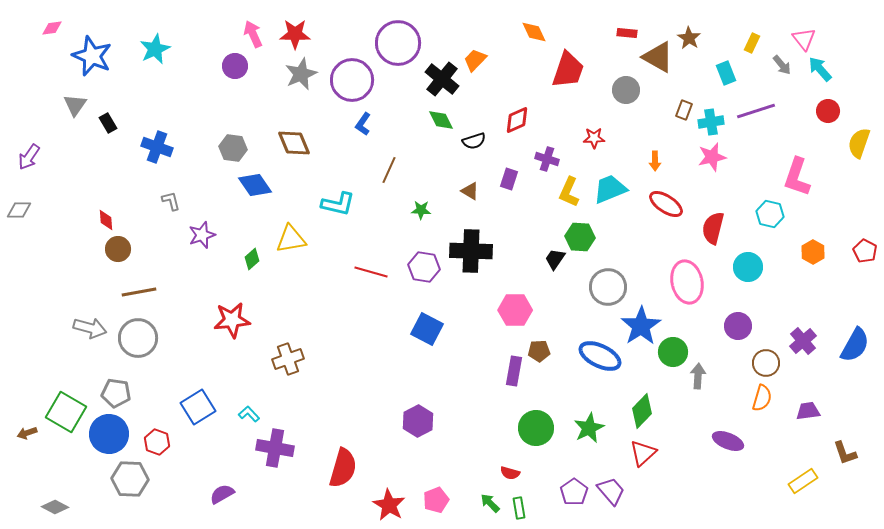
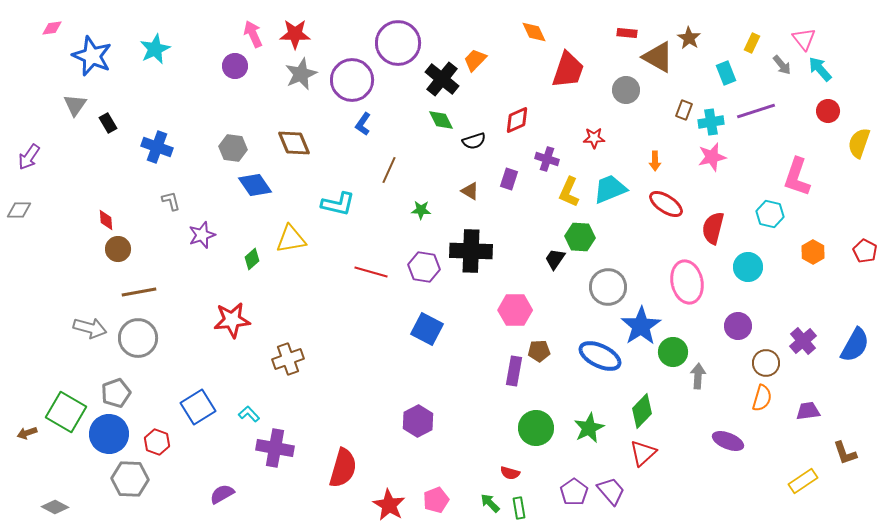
gray pentagon at (116, 393): rotated 28 degrees counterclockwise
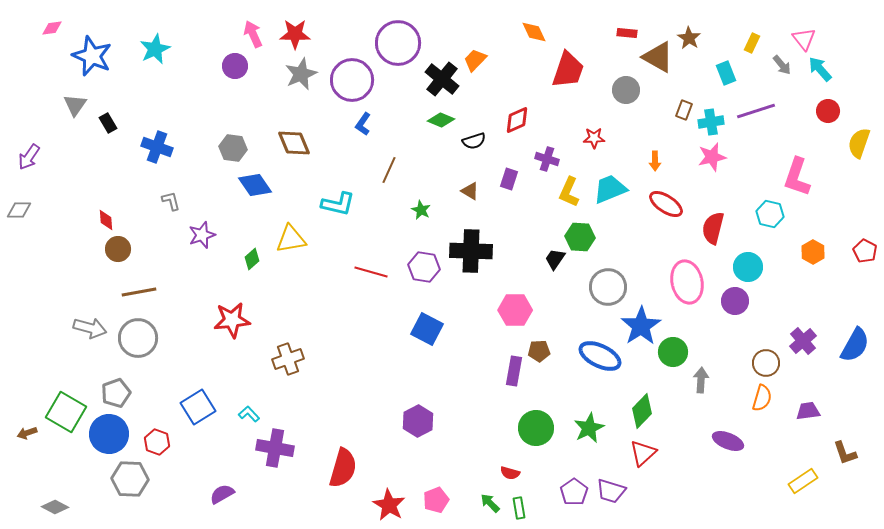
green diamond at (441, 120): rotated 40 degrees counterclockwise
green star at (421, 210): rotated 24 degrees clockwise
purple circle at (738, 326): moved 3 px left, 25 px up
gray arrow at (698, 376): moved 3 px right, 4 px down
purple trapezoid at (611, 491): rotated 148 degrees clockwise
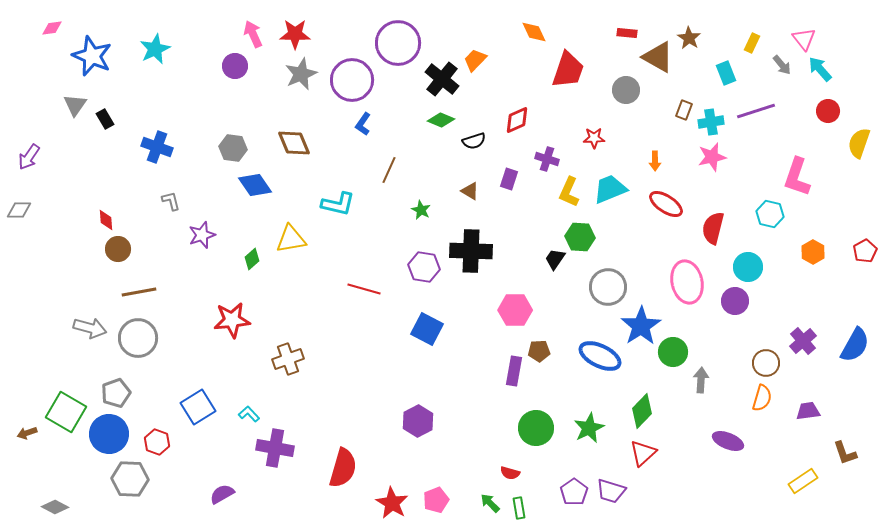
black rectangle at (108, 123): moved 3 px left, 4 px up
red pentagon at (865, 251): rotated 15 degrees clockwise
red line at (371, 272): moved 7 px left, 17 px down
red star at (389, 505): moved 3 px right, 2 px up
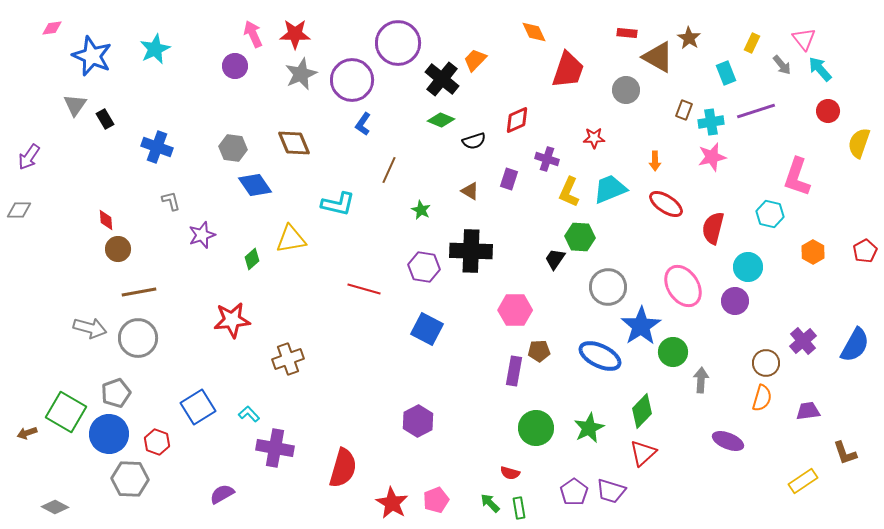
pink ellipse at (687, 282): moved 4 px left, 4 px down; rotated 21 degrees counterclockwise
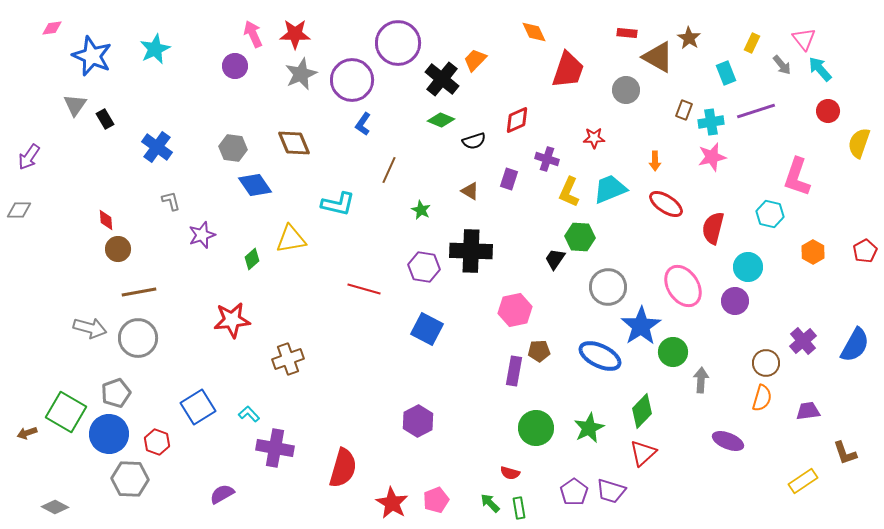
blue cross at (157, 147): rotated 16 degrees clockwise
pink hexagon at (515, 310): rotated 12 degrees counterclockwise
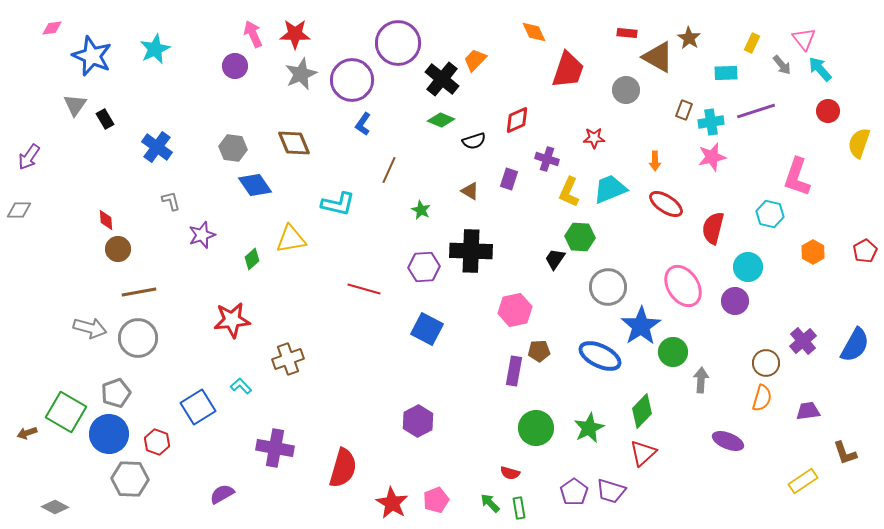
cyan rectangle at (726, 73): rotated 70 degrees counterclockwise
purple hexagon at (424, 267): rotated 12 degrees counterclockwise
cyan L-shape at (249, 414): moved 8 px left, 28 px up
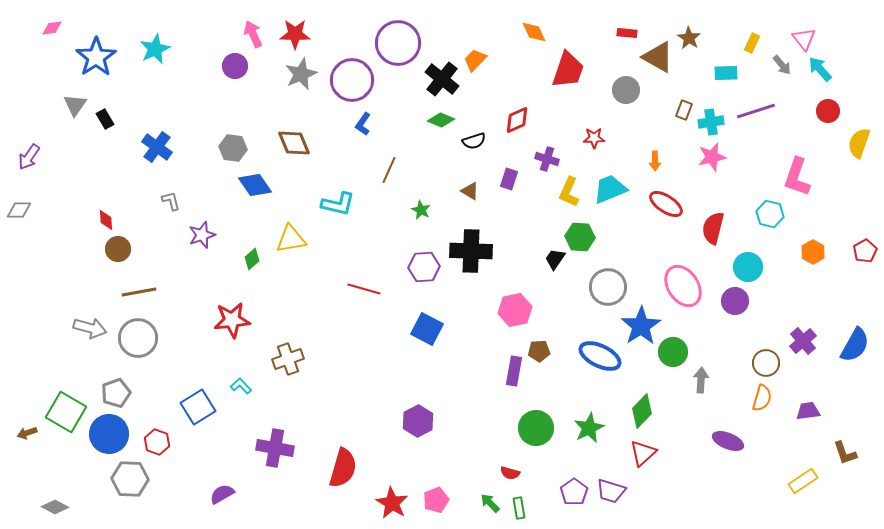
blue star at (92, 56): moved 4 px right, 1 px down; rotated 15 degrees clockwise
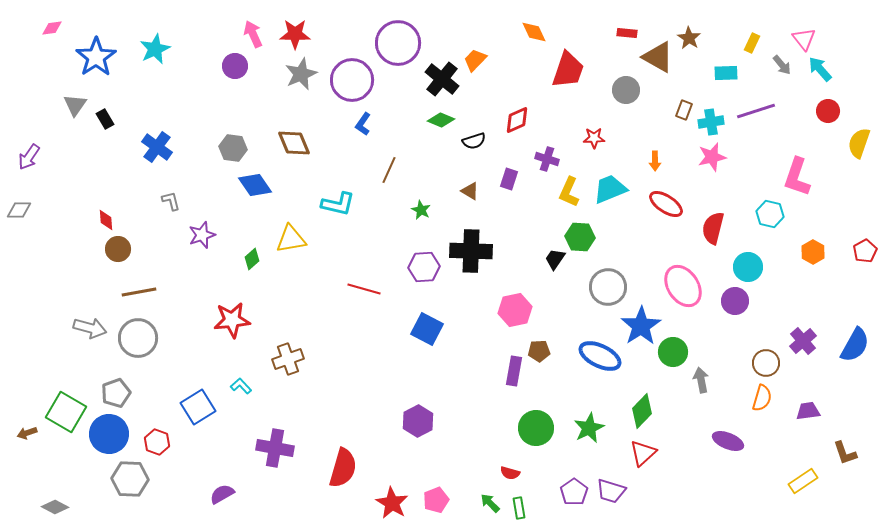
gray arrow at (701, 380): rotated 15 degrees counterclockwise
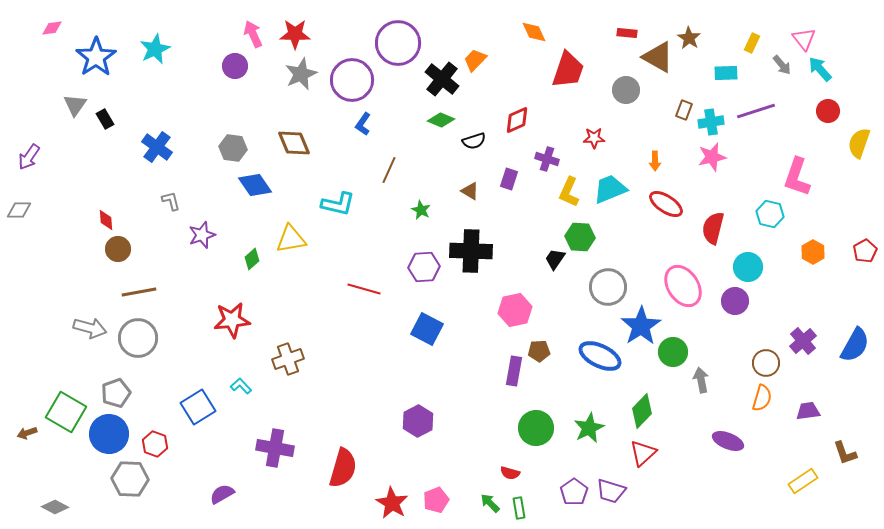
red hexagon at (157, 442): moved 2 px left, 2 px down
